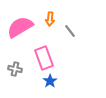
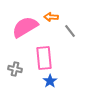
orange arrow: moved 1 px right, 2 px up; rotated 88 degrees clockwise
pink semicircle: moved 5 px right
pink rectangle: rotated 15 degrees clockwise
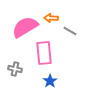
orange arrow: moved 1 px down
gray line: rotated 24 degrees counterclockwise
pink rectangle: moved 5 px up
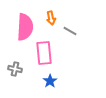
orange arrow: rotated 104 degrees counterclockwise
pink semicircle: rotated 124 degrees clockwise
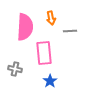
gray line: rotated 32 degrees counterclockwise
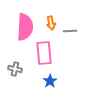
orange arrow: moved 5 px down
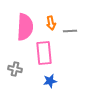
blue star: rotated 24 degrees clockwise
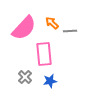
orange arrow: moved 1 px right; rotated 144 degrees clockwise
pink semicircle: moved 1 px left, 1 px down; rotated 40 degrees clockwise
pink rectangle: moved 1 px down
gray cross: moved 10 px right, 8 px down; rotated 32 degrees clockwise
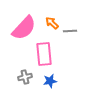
gray cross: rotated 32 degrees clockwise
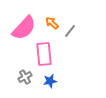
gray line: rotated 48 degrees counterclockwise
gray cross: rotated 16 degrees counterclockwise
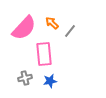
gray cross: moved 1 px down; rotated 16 degrees clockwise
